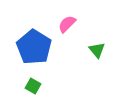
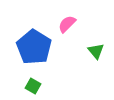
green triangle: moved 1 px left, 1 px down
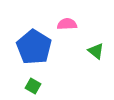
pink semicircle: rotated 42 degrees clockwise
green triangle: rotated 12 degrees counterclockwise
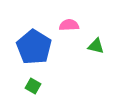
pink semicircle: moved 2 px right, 1 px down
green triangle: moved 5 px up; rotated 24 degrees counterclockwise
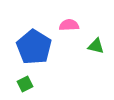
green square: moved 8 px left, 2 px up; rotated 35 degrees clockwise
